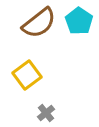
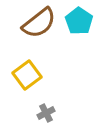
gray cross: rotated 12 degrees clockwise
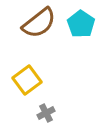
cyan pentagon: moved 2 px right, 3 px down
yellow square: moved 5 px down
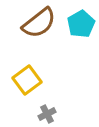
cyan pentagon: rotated 8 degrees clockwise
gray cross: moved 1 px right, 1 px down
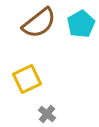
yellow square: moved 1 px up; rotated 12 degrees clockwise
gray cross: rotated 24 degrees counterclockwise
